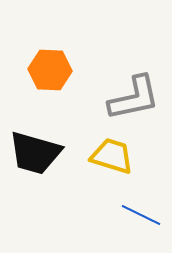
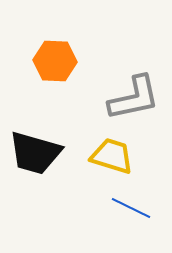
orange hexagon: moved 5 px right, 9 px up
blue line: moved 10 px left, 7 px up
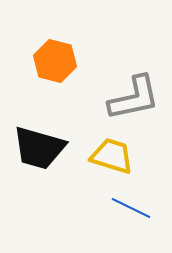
orange hexagon: rotated 12 degrees clockwise
black trapezoid: moved 4 px right, 5 px up
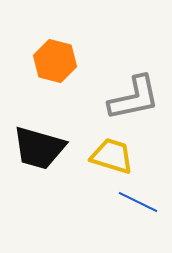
blue line: moved 7 px right, 6 px up
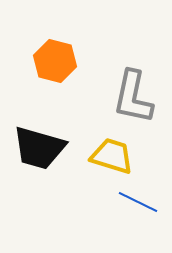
gray L-shape: moved 1 px left, 1 px up; rotated 114 degrees clockwise
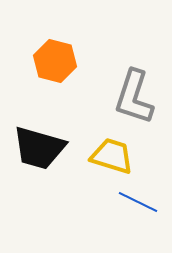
gray L-shape: moved 1 px right; rotated 6 degrees clockwise
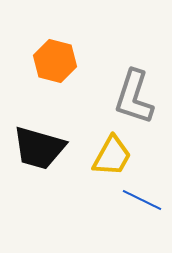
yellow trapezoid: rotated 102 degrees clockwise
blue line: moved 4 px right, 2 px up
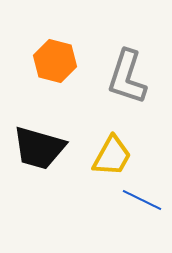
gray L-shape: moved 7 px left, 20 px up
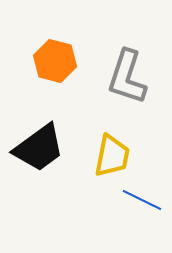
black trapezoid: rotated 52 degrees counterclockwise
yellow trapezoid: rotated 18 degrees counterclockwise
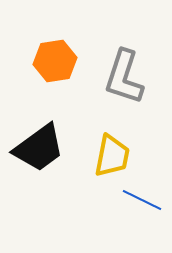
orange hexagon: rotated 24 degrees counterclockwise
gray L-shape: moved 3 px left
